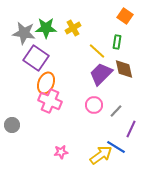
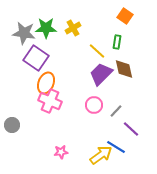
purple line: rotated 72 degrees counterclockwise
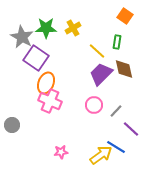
gray star: moved 2 px left, 4 px down; rotated 20 degrees clockwise
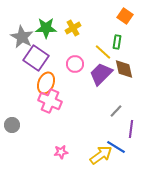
yellow line: moved 6 px right, 1 px down
pink circle: moved 19 px left, 41 px up
purple line: rotated 54 degrees clockwise
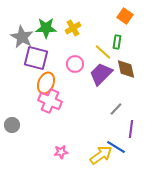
purple square: rotated 20 degrees counterclockwise
brown diamond: moved 2 px right
gray line: moved 2 px up
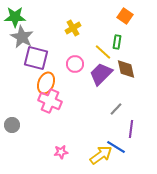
green star: moved 31 px left, 11 px up
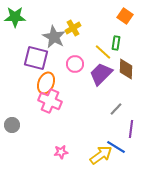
gray star: moved 32 px right
green rectangle: moved 1 px left, 1 px down
brown diamond: rotated 15 degrees clockwise
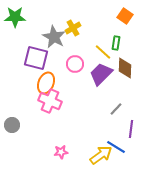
brown diamond: moved 1 px left, 1 px up
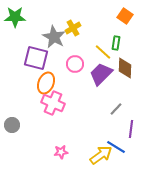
pink cross: moved 3 px right, 2 px down
